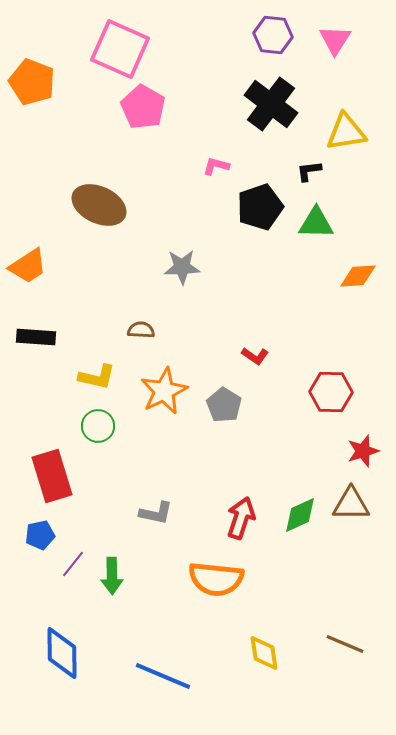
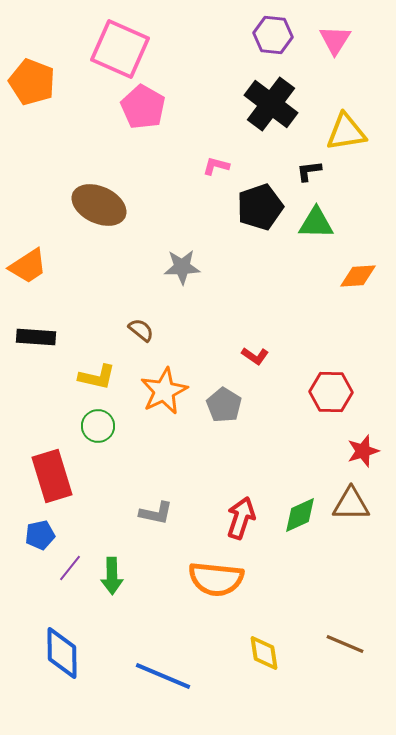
brown semicircle: rotated 36 degrees clockwise
purple line: moved 3 px left, 4 px down
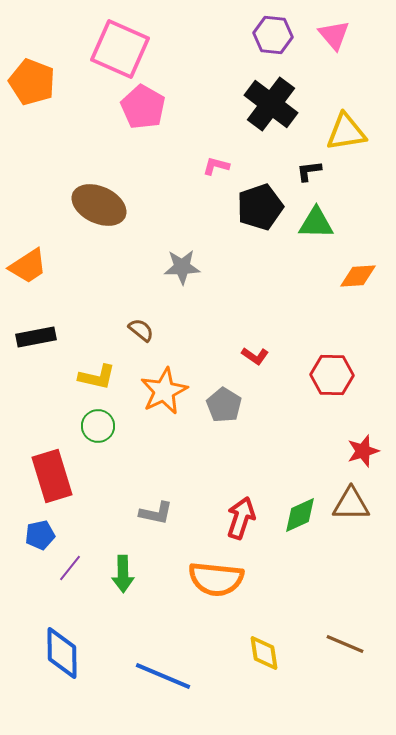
pink triangle: moved 1 px left, 5 px up; rotated 12 degrees counterclockwise
black rectangle: rotated 15 degrees counterclockwise
red hexagon: moved 1 px right, 17 px up
green arrow: moved 11 px right, 2 px up
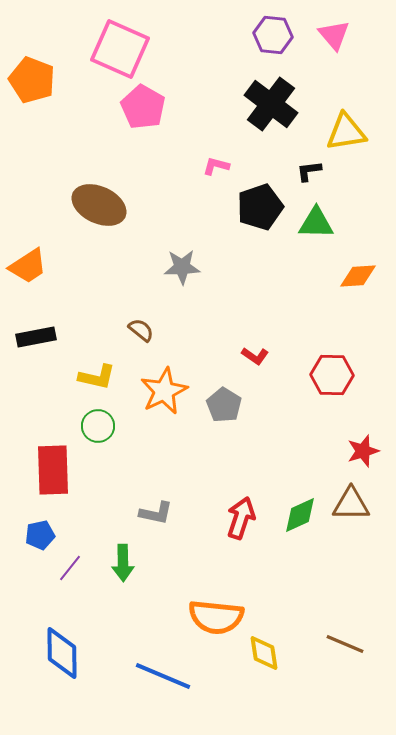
orange pentagon: moved 2 px up
red rectangle: moved 1 px right, 6 px up; rotated 15 degrees clockwise
green arrow: moved 11 px up
orange semicircle: moved 38 px down
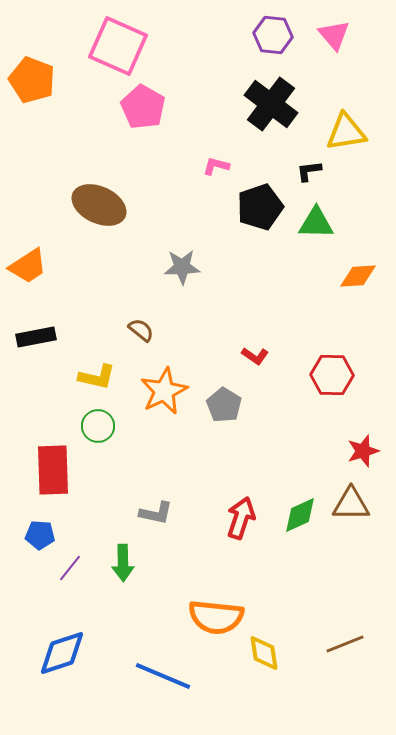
pink square: moved 2 px left, 3 px up
blue pentagon: rotated 16 degrees clockwise
brown line: rotated 45 degrees counterclockwise
blue diamond: rotated 72 degrees clockwise
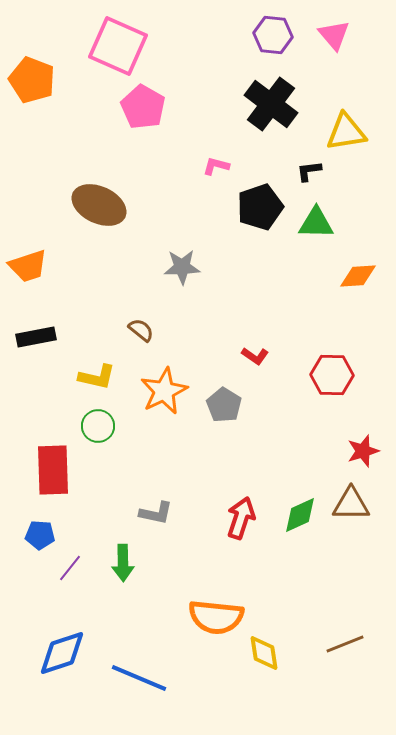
orange trapezoid: rotated 15 degrees clockwise
blue line: moved 24 px left, 2 px down
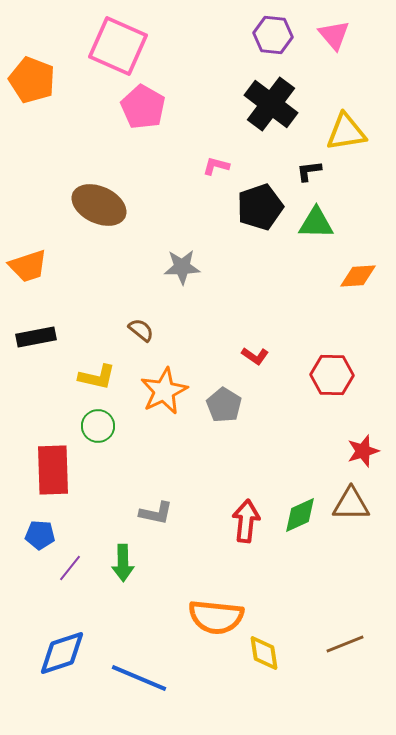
red arrow: moved 5 px right, 3 px down; rotated 12 degrees counterclockwise
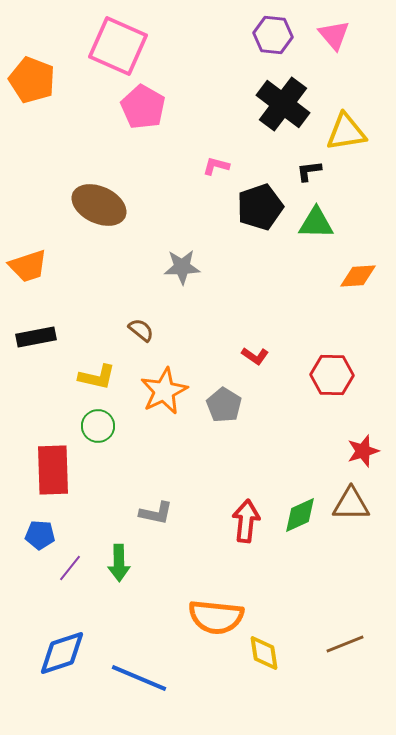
black cross: moved 12 px right
green arrow: moved 4 px left
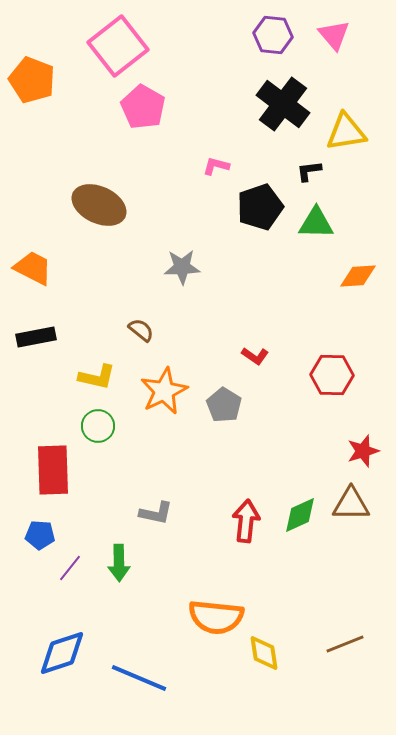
pink square: rotated 28 degrees clockwise
orange trapezoid: moved 5 px right, 2 px down; rotated 135 degrees counterclockwise
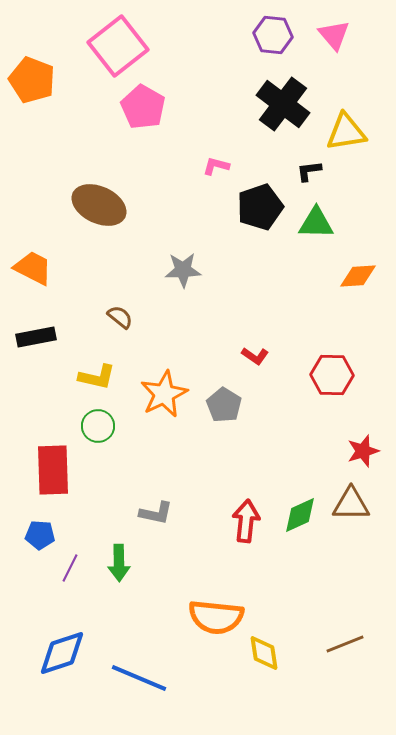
gray star: moved 1 px right, 3 px down
brown semicircle: moved 21 px left, 13 px up
orange star: moved 3 px down
purple line: rotated 12 degrees counterclockwise
